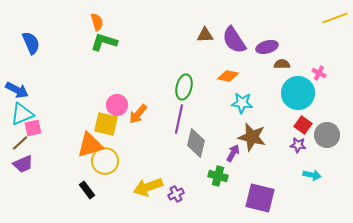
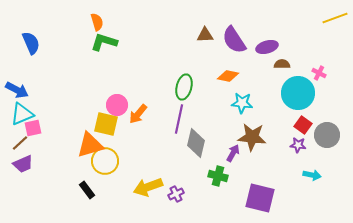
brown star: rotated 8 degrees counterclockwise
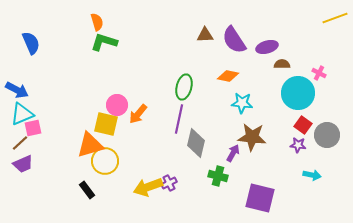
purple cross: moved 7 px left, 11 px up
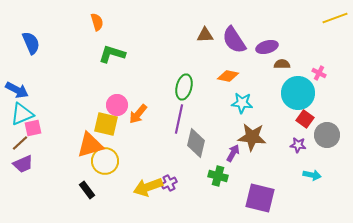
green L-shape: moved 8 px right, 12 px down
red square: moved 2 px right, 6 px up
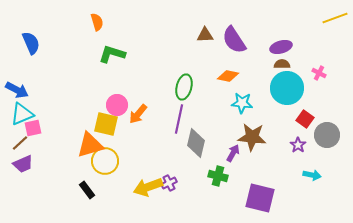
purple ellipse: moved 14 px right
cyan circle: moved 11 px left, 5 px up
purple star: rotated 28 degrees clockwise
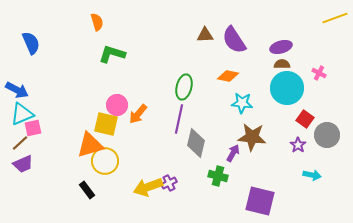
purple square: moved 3 px down
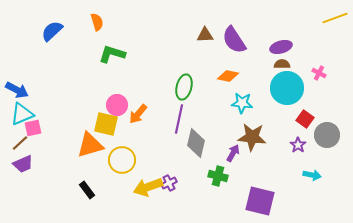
blue semicircle: moved 21 px right, 12 px up; rotated 110 degrees counterclockwise
yellow circle: moved 17 px right, 1 px up
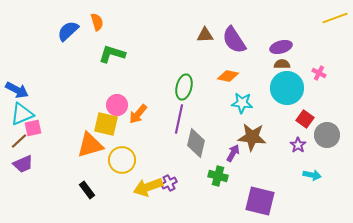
blue semicircle: moved 16 px right
brown line: moved 1 px left, 2 px up
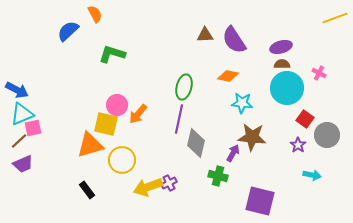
orange semicircle: moved 2 px left, 8 px up; rotated 12 degrees counterclockwise
